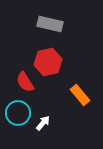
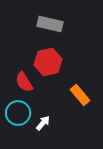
red semicircle: moved 1 px left
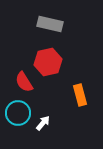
orange rectangle: rotated 25 degrees clockwise
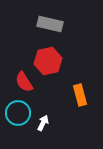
red hexagon: moved 1 px up
white arrow: rotated 14 degrees counterclockwise
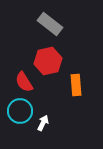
gray rectangle: rotated 25 degrees clockwise
orange rectangle: moved 4 px left, 10 px up; rotated 10 degrees clockwise
cyan circle: moved 2 px right, 2 px up
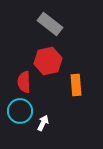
red semicircle: rotated 30 degrees clockwise
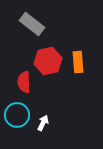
gray rectangle: moved 18 px left
orange rectangle: moved 2 px right, 23 px up
cyan circle: moved 3 px left, 4 px down
